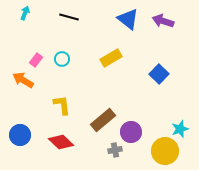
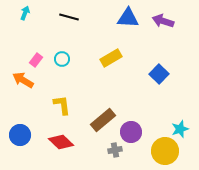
blue triangle: moved 1 px up; rotated 35 degrees counterclockwise
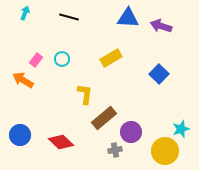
purple arrow: moved 2 px left, 5 px down
yellow L-shape: moved 23 px right, 11 px up; rotated 15 degrees clockwise
brown rectangle: moved 1 px right, 2 px up
cyan star: moved 1 px right
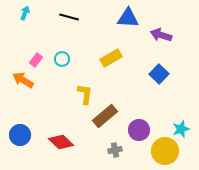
purple arrow: moved 9 px down
brown rectangle: moved 1 px right, 2 px up
purple circle: moved 8 px right, 2 px up
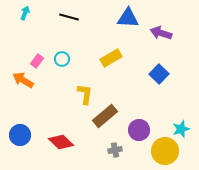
purple arrow: moved 2 px up
pink rectangle: moved 1 px right, 1 px down
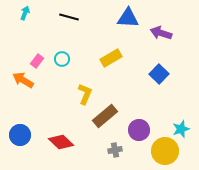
yellow L-shape: rotated 15 degrees clockwise
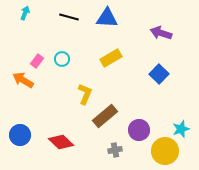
blue triangle: moved 21 px left
